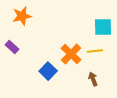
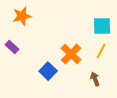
cyan square: moved 1 px left, 1 px up
yellow line: moved 6 px right; rotated 56 degrees counterclockwise
brown arrow: moved 2 px right
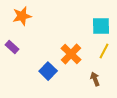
cyan square: moved 1 px left
yellow line: moved 3 px right
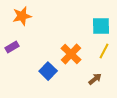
purple rectangle: rotated 72 degrees counterclockwise
brown arrow: rotated 72 degrees clockwise
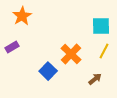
orange star: rotated 18 degrees counterclockwise
